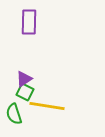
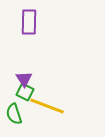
purple triangle: rotated 30 degrees counterclockwise
yellow line: rotated 12 degrees clockwise
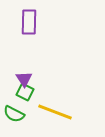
yellow line: moved 8 px right, 6 px down
green semicircle: rotated 45 degrees counterclockwise
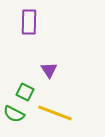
purple triangle: moved 25 px right, 9 px up
yellow line: moved 1 px down
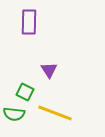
green semicircle: rotated 20 degrees counterclockwise
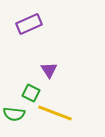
purple rectangle: moved 2 px down; rotated 65 degrees clockwise
green square: moved 6 px right, 1 px down
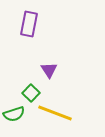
purple rectangle: rotated 55 degrees counterclockwise
green square: rotated 18 degrees clockwise
green semicircle: rotated 25 degrees counterclockwise
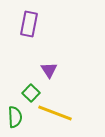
green semicircle: moved 1 px right, 3 px down; rotated 75 degrees counterclockwise
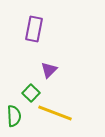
purple rectangle: moved 5 px right, 5 px down
purple triangle: rotated 18 degrees clockwise
green semicircle: moved 1 px left, 1 px up
